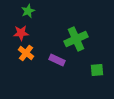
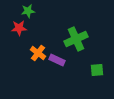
green star: rotated 16 degrees clockwise
red star: moved 2 px left, 5 px up
orange cross: moved 12 px right
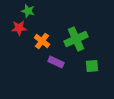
green star: rotated 24 degrees clockwise
orange cross: moved 4 px right, 12 px up
purple rectangle: moved 1 px left, 2 px down
green square: moved 5 px left, 4 px up
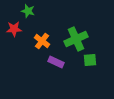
red star: moved 5 px left, 1 px down
green square: moved 2 px left, 6 px up
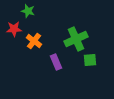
orange cross: moved 8 px left
purple rectangle: rotated 42 degrees clockwise
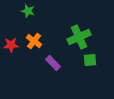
red star: moved 3 px left, 16 px down
green cross: moved 3 px right, 2 px up
purple rectangle: moved 3 px left, 1 px down; rotated 21 degrees counterclockwise
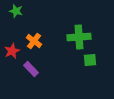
green star: moved 12 px left
green cross: rotated 20 degrees clockwise
red star: moved 1 px right, 6 px down; rotated 21 degrees counterclockwise
purple rectangle: moved 22 px left, 6 px down
